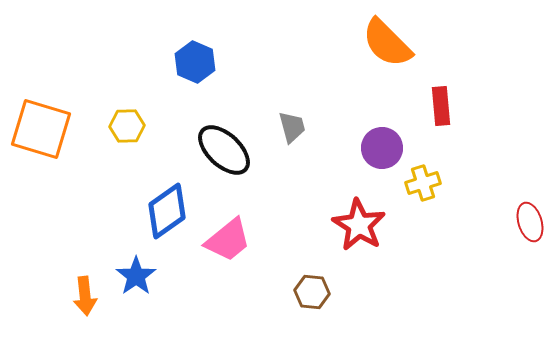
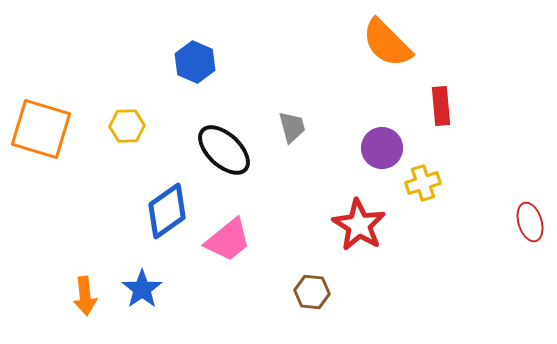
blue star: moved 6 px right, 13 px down
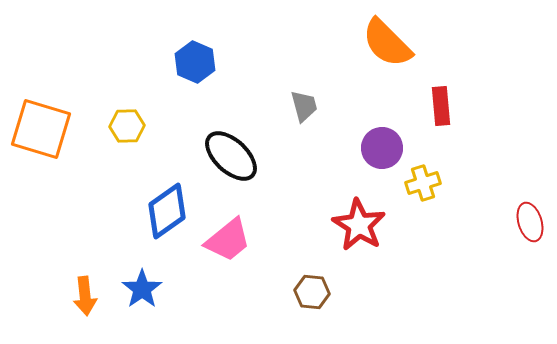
gray trapezoid: moved 12 px right, 21 px up
black ellipse: moved 7 px right, 6 px down
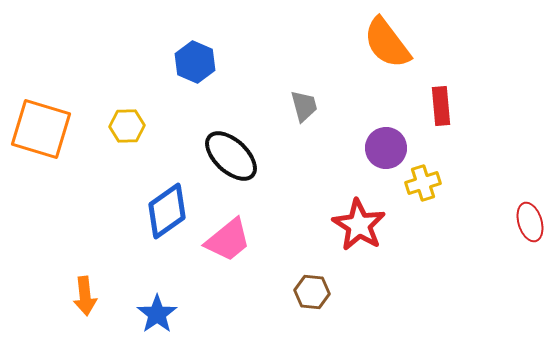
orange semicircle: rotated 8 degrees clockwise
purple circle: moved 4 px right
blue star: moved 15 px right, 25 px down
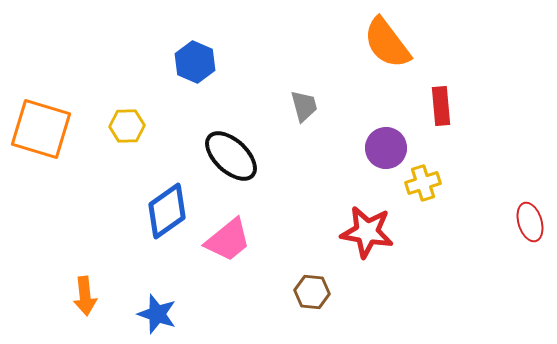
red star: moved 8 px right, 7 px down; rotated 22 degrees counterclockwise
blue star: rotated 18 degrees counterclockwise
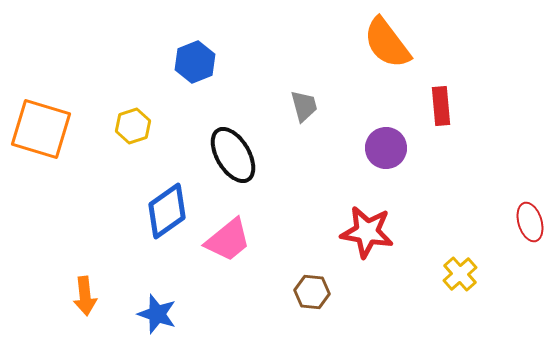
blue hexagon: rotated 15 degrees clockwise
yellow hexagon: moved 6 px right; rotated 16 degrees counterclockwise
black ellipse: moved 2 px right, 1 px up; rotated 16 degrees clockwise
yellow cross: moved 37 px right, 91 px down; rotated 24 degrees counterclockwise
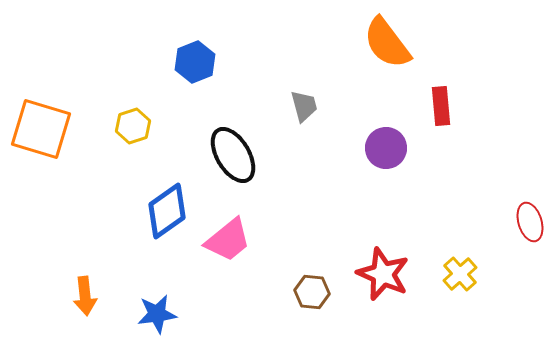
red star: moved 16 px right, 42 px down; rotated 14 degrees clockwise
blue star: rotated 27 degrees counterclockwise
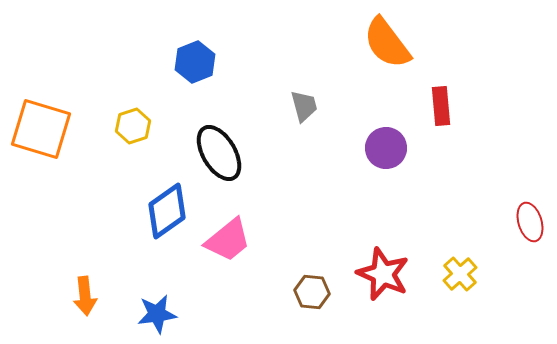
black ellipse: moved 14 px left, 2 px up
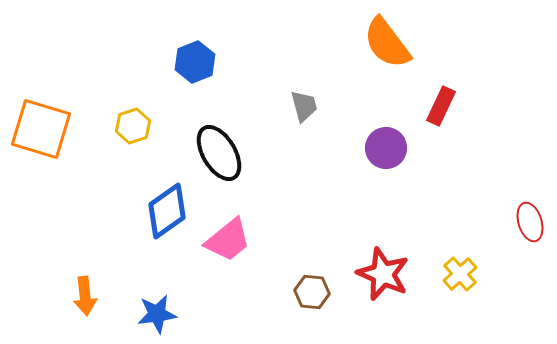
red rectangle: rotated 30 degrees clockwise
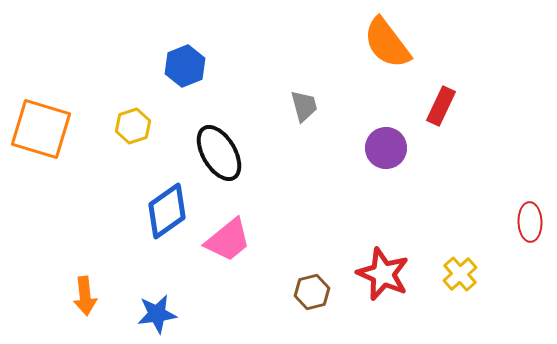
blue hexagon: moved 10 px left, 4 px down
red ellipse: rotated 15 degrees clockwise
brown hexagon: rotated 20 degrees counterclockwise
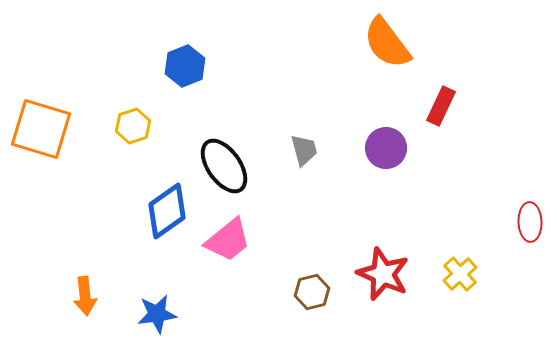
gray trapezoid: moved 44 px down
black ellipse: moved 5 px right, 13 px down; rotated 4 degrees counterclockwise
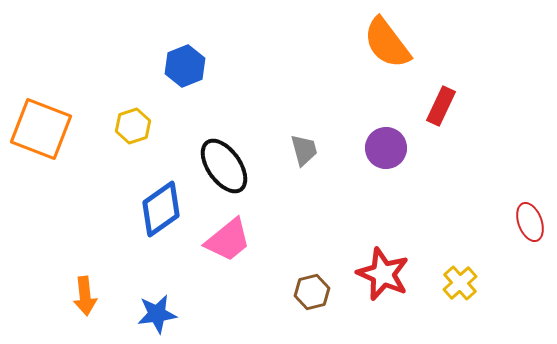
orange square: rotated 4 degrees clockwise
blue diamond: moved 6 px left, 2 px up
red ellipse: rotated 18 degrees counterclockwise
yellow cross: moved 9 px down
